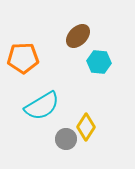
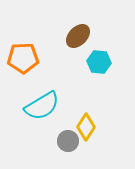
gray circle: moved 2 px right, 2 px down
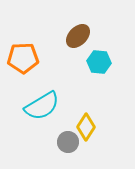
gray circle: moved 1 px down
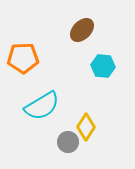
brown ellipse: moved 4 px right, 6 px up
cyan hexagon: moved 4 px right, 4 px down
